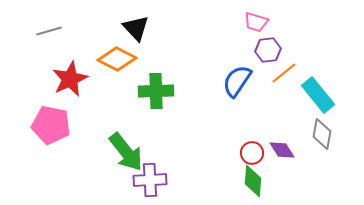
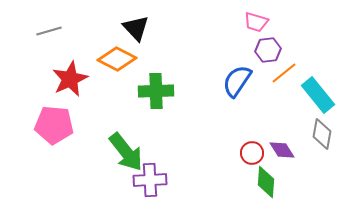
pink pentagon: moved 3 px right; rotated 6 degrees counterclockwise
green diamond: moved 13 px right, 1 px down
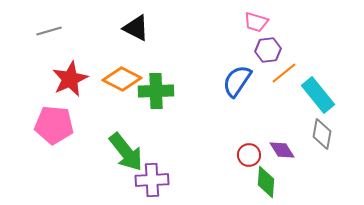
black triangle: rotated 20 degrees counterclockwise
orange diamond: moved 5 px right, 20 px down
red circle: moved 3 px left, 2 px down
purple cross: moved 2 px right
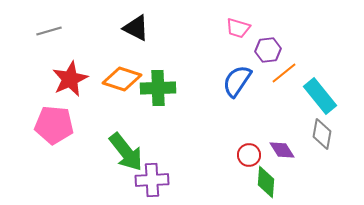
pink trapezoid: moved 18 px left, 6 px down
orange diamond: rotated 9 degrees counterclockwise
green cross: moved 2 px right, 3 px up
cyan rectangle: moved 2 px right, 1 px down
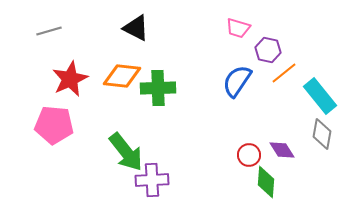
purple hexagon: rotated 20 degrees clockwise
orange diamond: moved 3 px up; rotated 12 degrees counterclockwise
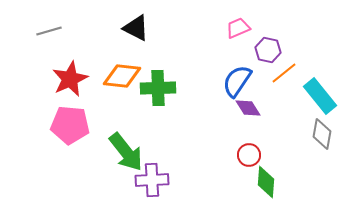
pink trapezoid: rotated 140 degrees clockwise
pink pentagon: moved 16 px right
purple diamond: moved 34 px left, 42 px up
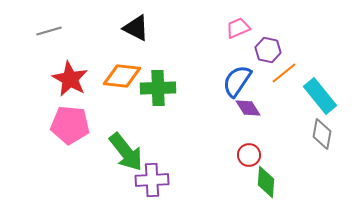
red star: rotated 18 degrees counterclockwise
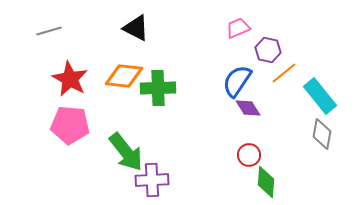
orange diamond: moved 2 px right
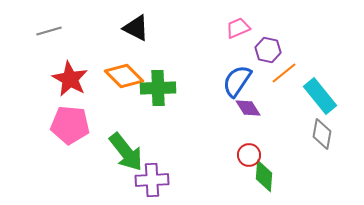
orange diamond: rotated 39 degrees clockwise
green diamond: moved 2 px left, 6 px up
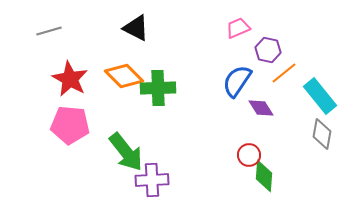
purple diamond: moved 13 px right
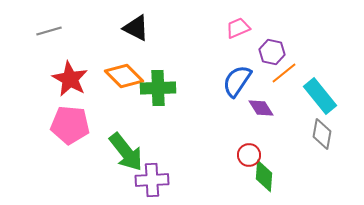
purple hexagon: moved 4 px right, 2 px down
